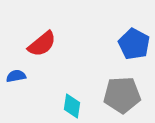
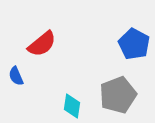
blue semicircle: rotated 102 degrees counterclockwise
gray pentagon: moved 4 px left; rotated 18 degrees counterclockwise
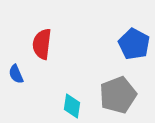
red semicircle: rotated 136 degrees clockwise
blue semicircle: moved 2 px up
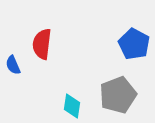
blue semicircle: moved 3 px left, 9 px up
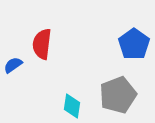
blue pentagon: rotated 8 degrees clockwise
blue semicircle: rotated 78 degrees clockwise
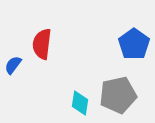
blue semicircle: rotated 18 degrees counterclockwise
gray pentagon: rotated 9 degrees clockwise
cyan diamond: moved 8 px right, 3 px up
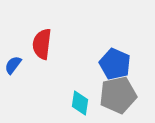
blue pentagon: moved 19 px left, 20 px down; rotated 12 degrees counterclockwise
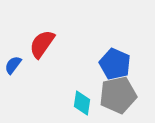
red semicircle: rotated 28 degrees clockwise
cyan diamond: moved 2 px right
